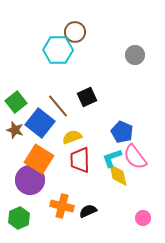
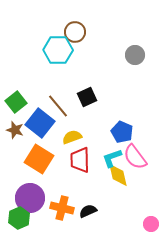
purple circle: moved 18 px down
orange cross: moved 2 px down
pink circle: moved 8 px right, 6 px down
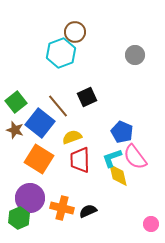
cyan hexagon: moved 3 px right, 3 px down; rotated 20 degrees counterclockwise
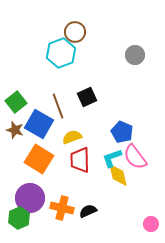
brown line: rotated 20 degrees clockwise
blue square: moved 1 px left, 1 px down; rotated 8 degrees counterclockwise
